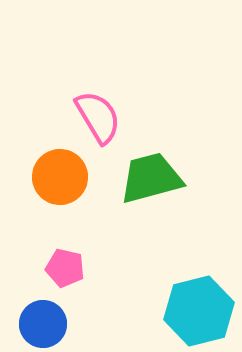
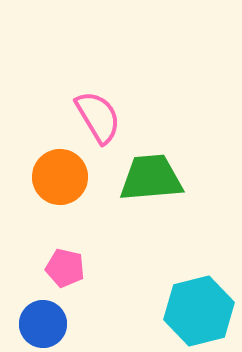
green trapezoid: rotated 10 degrees clockwise
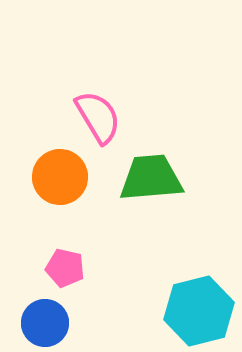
blue circle: moved 2 px right, 1 px up
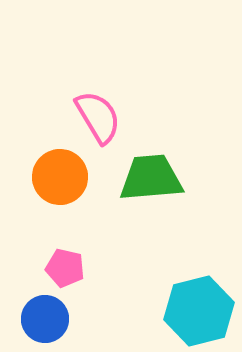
blue circle: moved 4 px up
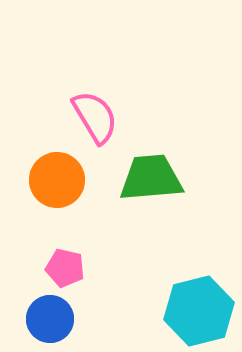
pink semicircle: moved 3 px left
orange circle: moved 3 px left, 3 px down
blue circle: moved 5 px right
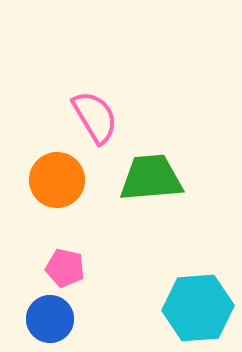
cyan hexagon: moved 1 px left, 3 px up; rotated 10 degrees clockwise
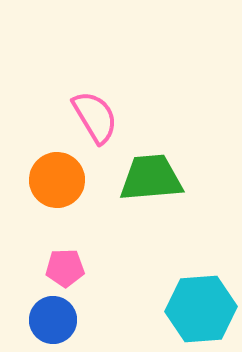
pink pentagon: rotated 15 degrees counterclockwise
cyan hexagon: moved 3 px right, 1 px down
blue circle: moved 3 px right, 1 px down
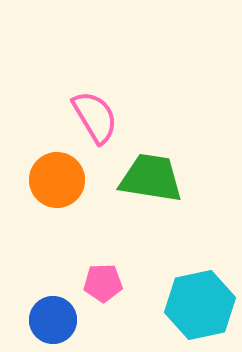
green trapezoid: rotated 14 degrees clockwise
pink pentagon: moved 38 px right, 15 px down
cyan hexagon: moved 1 px left, 4 px up; rotated 8 degrees counterclockwise
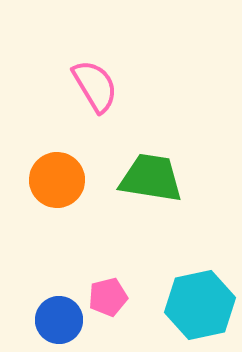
pink semicircle: moved 31 px up
pink pentagon: moved 5 px right, 14 px down; rotated 12 degrees counterclockwise
blue circle: moved 6 px right
